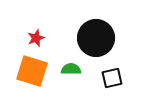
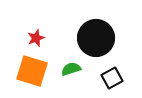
green semicircle: rotated 18 degrees counterclockwise
black square: rotated 15 degrees counterclockwise
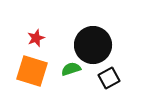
black circle: moved 3 px left, 7 px down
black square: moved 3 px left
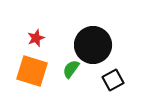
green semicircle: rotated 36 degrees counterclockwise
black square: moved 4 px right, 2 px down
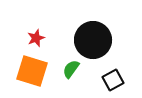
black circle: moved 5 px up
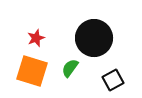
black circle: moved 1 px right, 2 px up
green semicircle: moved 1 px left, 1 px up
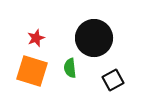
green semicircle: rotated 42 degrees counterclockwise
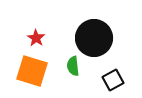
red star: rotated 18 degrees counterclockwise
green semicircle: moved 3 px right, 2 px up
